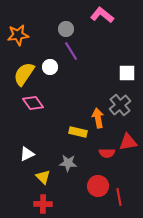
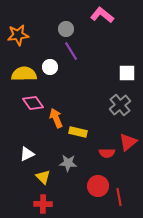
yellow semicircle: rotated 55 degrees clockwise
orange arrow: moved 42 px left; rotated 12 degrees counterclockwise
red triangle: rotated 30 degrees counterclockwise
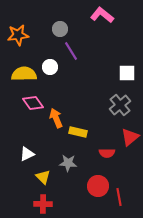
gray circle: moved 6 px left
red triangle: moved 2 px right, 5 px up
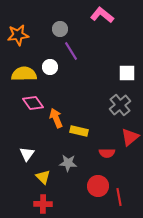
yellow rectangle: moved 1 px right, 1 px up
white triangle: rotated 28 degrees counterclockwise
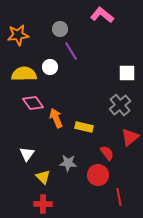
yellow rectangle: moved 5 px right, 4 px up
red semicircle: rotated 126 degrees counterclockwise
red circle: moved 11 px up
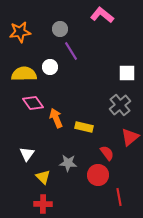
orange star: moved 2 px right, 3 px up
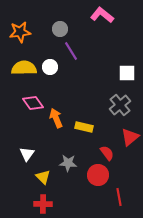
yellow semicircle: moved 6 px up
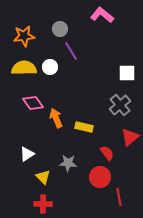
orange star: moved 4 px right, 4 px down
white triangle: rotated 21 degrees clockwise
red circle: moved 2 px right, 2 px down
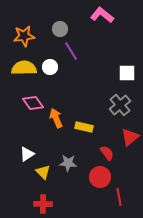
yellow triangle: moved 5 px up
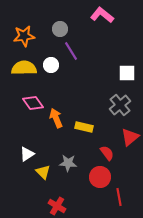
white circle: moved 1 px right, 2 px up
red cross: moved 14 px right, 2 px down; rotated 30 degrees clockwise
